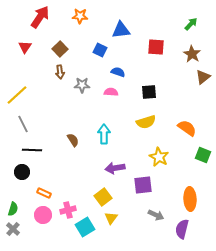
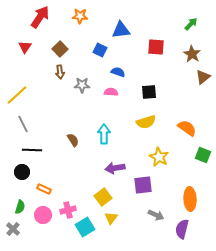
orange rectangle: moved 4 px up
green semicircle: moved 7 px right, 2 px up
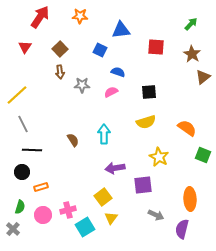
pink semicircle: rotated 32 degrees counterclockwise
orange rectangle: moved 3 px left, 2 px up; rotated 40 degrees counterclockwise
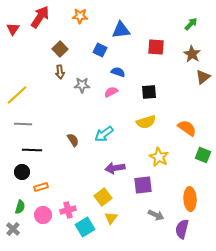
red triangle: moved 12 px left, 18 px up
gray line: rotated 60 degrees counterclockwise
cyan arrow: rotated 126 degrees counterclockwise
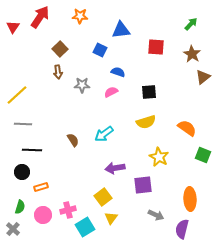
red triangle: moved 2 px up
brown arrow: moved 2 px left
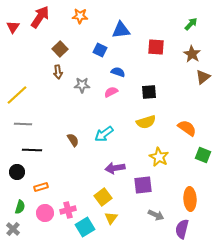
black circle: moved 5 px left
pink circle: moved 2 px right, 2 px up
